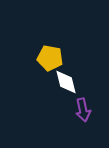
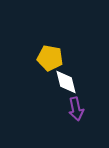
purple arrow: moved 7 px left, 1 px up
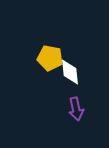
white diamond: moved 4 px right, 10 px up; rotated 8 degrees clockwise
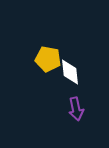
yellow pentagon: moved 2 px left, 1 px down
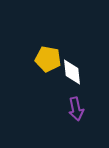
white diamond: moved 2 px right
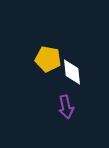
purple arrow: moved 10 px left, 2 px up
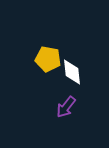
purple arrow: rotated 50 degrees clockwise
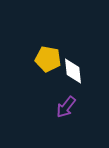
white diamond: moved 1 px right, 1 px up
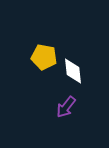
yellow pentagon: moved 4 px left, 2 px up
